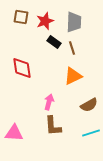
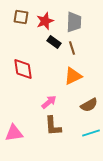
red diamond: moved 1 px right, 1 px down
pink arrow: rotated 35 degrees clockwise
pink triangle: rotated 12 degrees counterclockwise
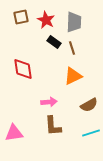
brown square: rotated 21 degrees counterclockwise
red star: moved 1 px right, 1 px up; rotated 24 degrees counterclockwise
pink arrow: rotated 35 degrees clockwise
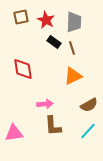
pink arrow: moved 4 px left, 2 px down
cyan line: moved 3 px left, 2 px up; rotated 30 degrees counterclockwise
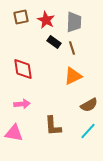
pink arrow: moved 23 px left
pink triangle: rotated 18 degrees clockwise
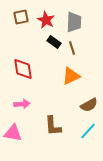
orange triangle: moved 2 px left
pink triangle: moved 1 px left
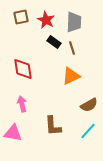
pink arrow: rotated 98 degrees counterclockwise
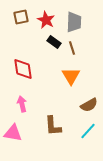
orange triangle: rotated 36 degrees counterclockwise
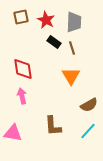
pink arrow: moved 8 px up
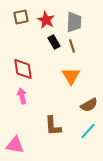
black rectangle: rotated 24 degrees clockwise
brown line: moved 2 px up
pink triangle: moved 2 px right, 12 px down
